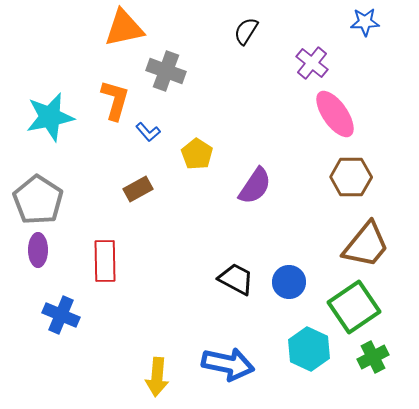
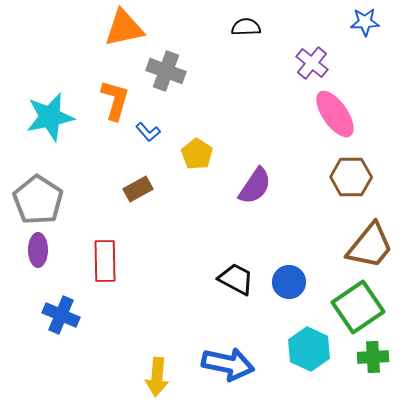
black semicircle: moved 4 px up; rotated 56 degrees clockwise
brown trapezoid: moved 4 px right, 1 px down
green square: moved 4 px right
green cross: rotated 24 degrees clockwise
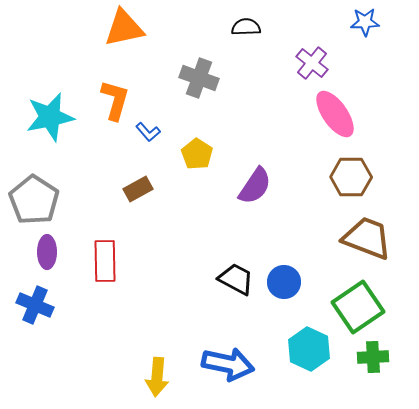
gray cross: moved 33 px right, 7 px down
gray pentagon: moved 4 px left
brown trapezoid: moved 3 px left, 8 px up; rotated 108 degrees counterclockwise
purple ellipse: moved 9 px right, 2 px down
blue circle: moved 5 px left
blue cross: moved 26 px left, 10 px up
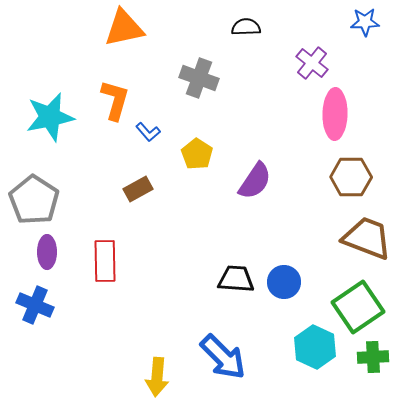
pink ellipse: rotated 36 degrees clockwise
purple semicircle: moved 5 px up
black trapezoid: rotated 24 degrees counterclockwise
cyan hexagon: moved 6 px right, 2 px up
blue arrow: moved 5 px left, 7 px up; rotated 33 degrees clockwise
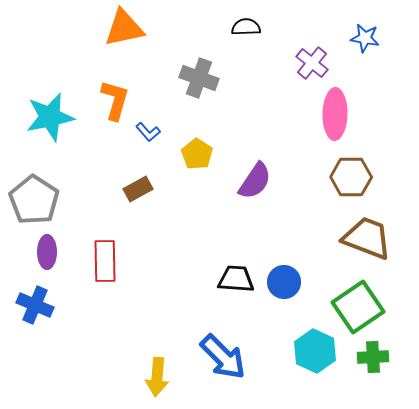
blue star: moved 16 px down; rotated 12 degrees clockwise
cyan hexagon: moved 4 px down
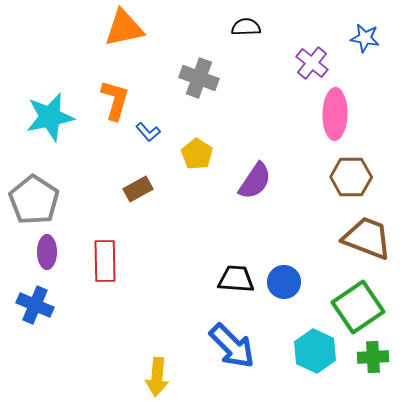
blue arrow: moved 9 px right, 11 px up
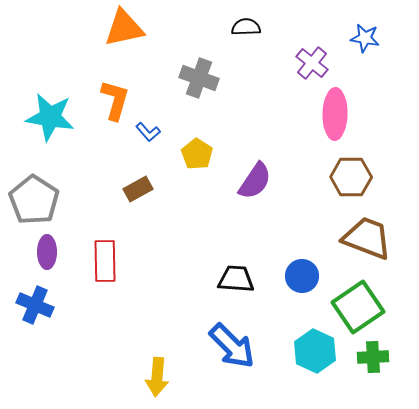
cyan star: rotated 21 degrees clockwise
blue circle: moved 18 px right, 6 px up
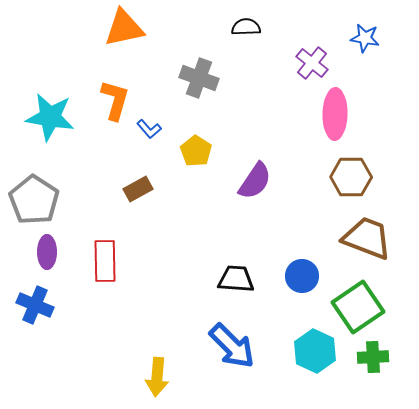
blue L-shape: moved 1 px right, 3 px up
yellow pentagon: moved 1 px left, 3 px up
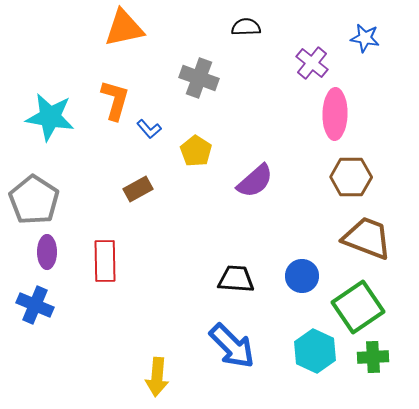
purple semicircle: rotated 15 degrees clockwise
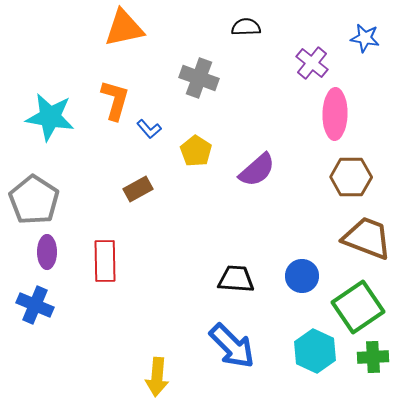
purple semicircle: moved 2 px right, 11 px up
